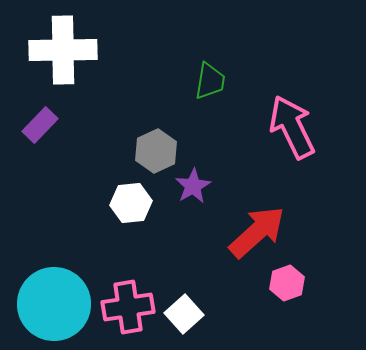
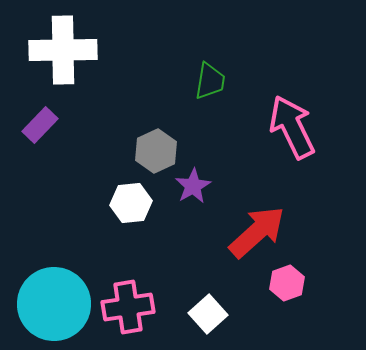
white square: moved 24 px right
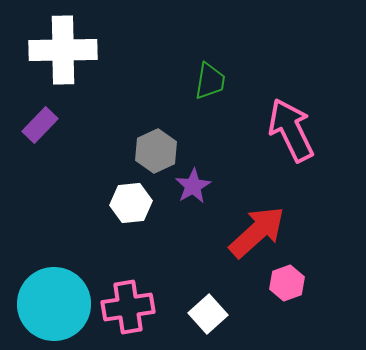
pink arrow: moved 1 px left, 3 px down
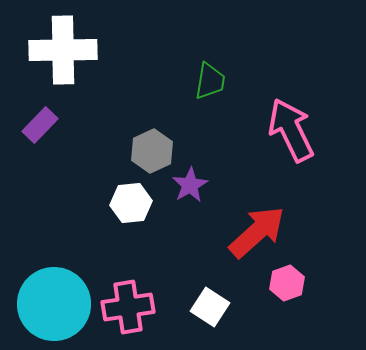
gray hexagon: moved 4 px left
purple star: moved 3 px left, 1 px up
white square: moved 2 px right, 7 px up; rotated 15 degrees counterclockwise
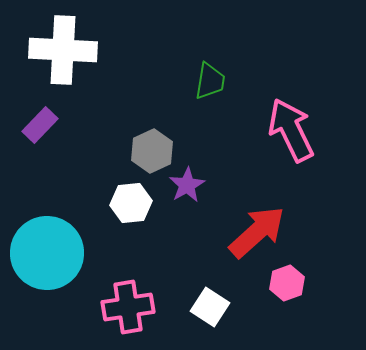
white cross: rotated 4 degrees clockwise
purple star: moved 3 px left
cyan circle: moved 7 px left, 51 px up
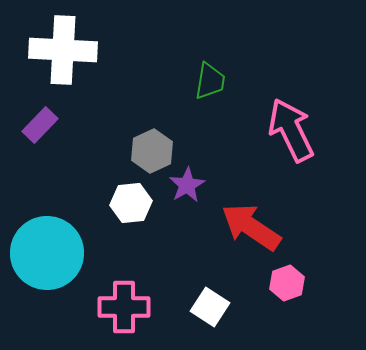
red arrow: moved 6 px left, 5 px up; rotated 104 degrees counterclockwise
pink cross: moved 4 px left; rotated 9 degrees clockwise
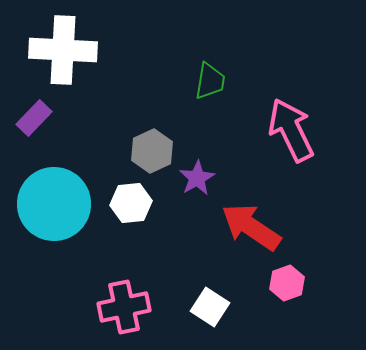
purple rectangle: moved 6 px left, 7 px up
purple star: moved 10 px right, 7 px up
cyan circle: moved 7 px right, 49 px up
pink cross: rotated 12 degrees counterclockwise
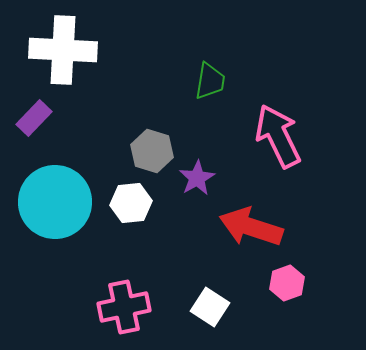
pink arrow: moved 13 px left, 6 px down
gray hexagon: rotated 18 degrees counterclockwise
cyan circle: moved 1 px right, 2 px up
red arrow: rotated 16 degrees counterclockwise
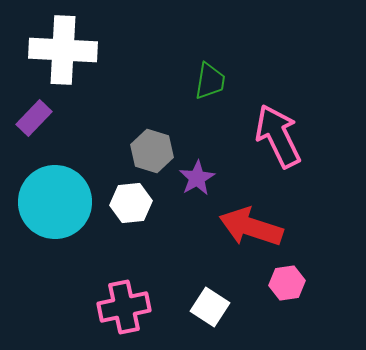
pink hexagon: rotated 12 degrees clockwise
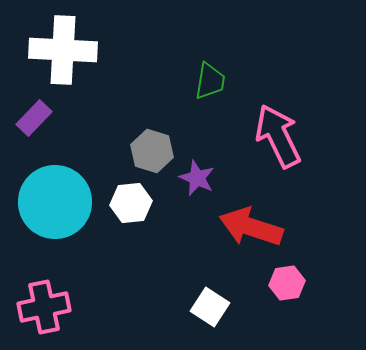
purple star: rotated 18 degrees counterclockwise
pink cross: moved 80 px left
